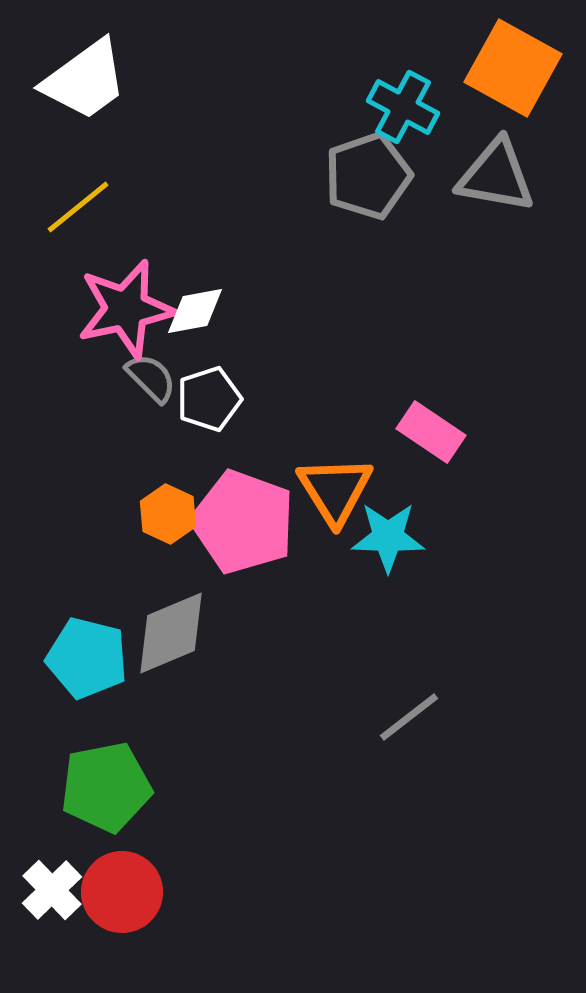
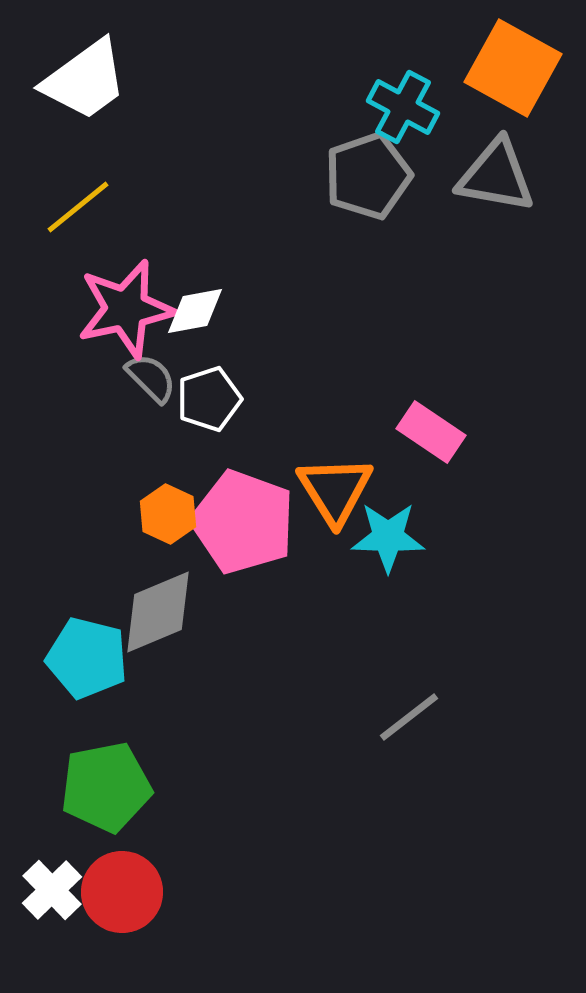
gray diamond: moved 13 px left, 21 px up
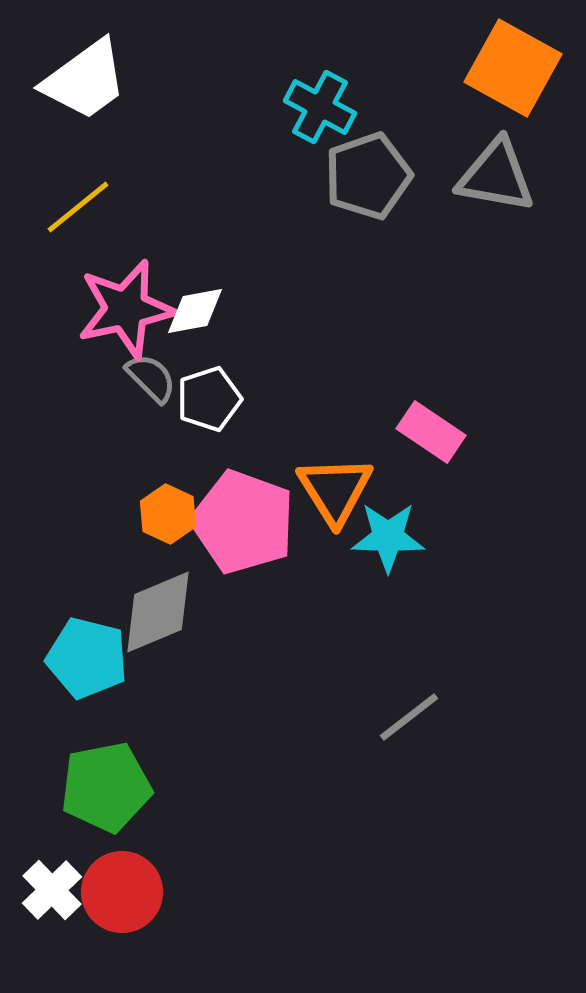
cyan cross: moved 83 px left
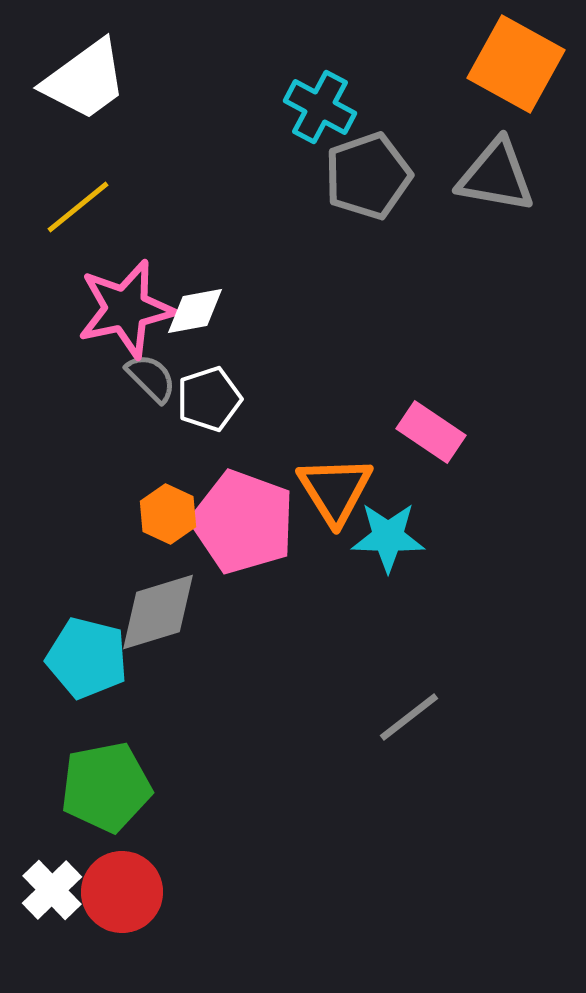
orange square: moved 3 px right, 4 px up
gray diamond: rotated 6 degrees clockwise
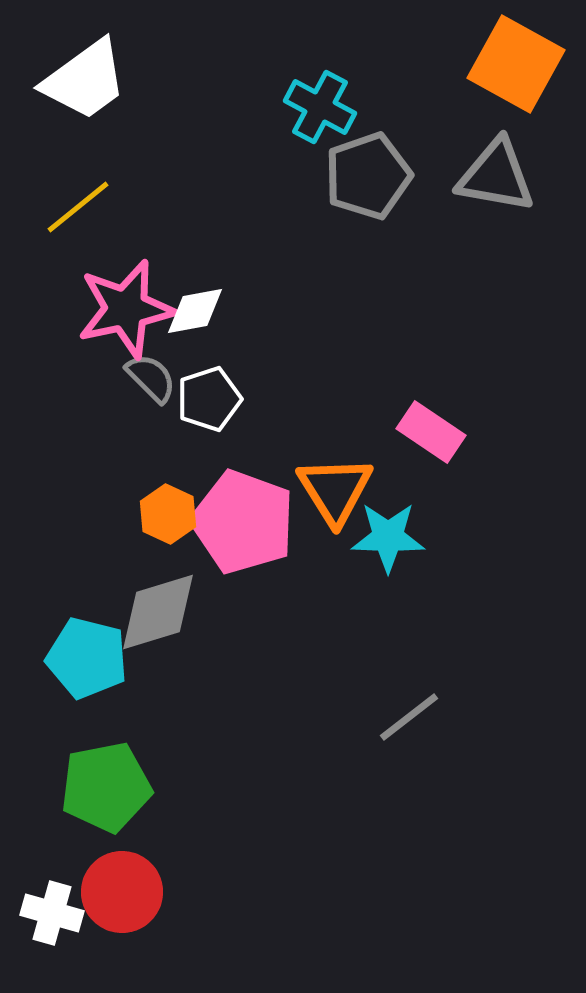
white cross: moved 23 px down; rotated 30 degrees counterclockwise
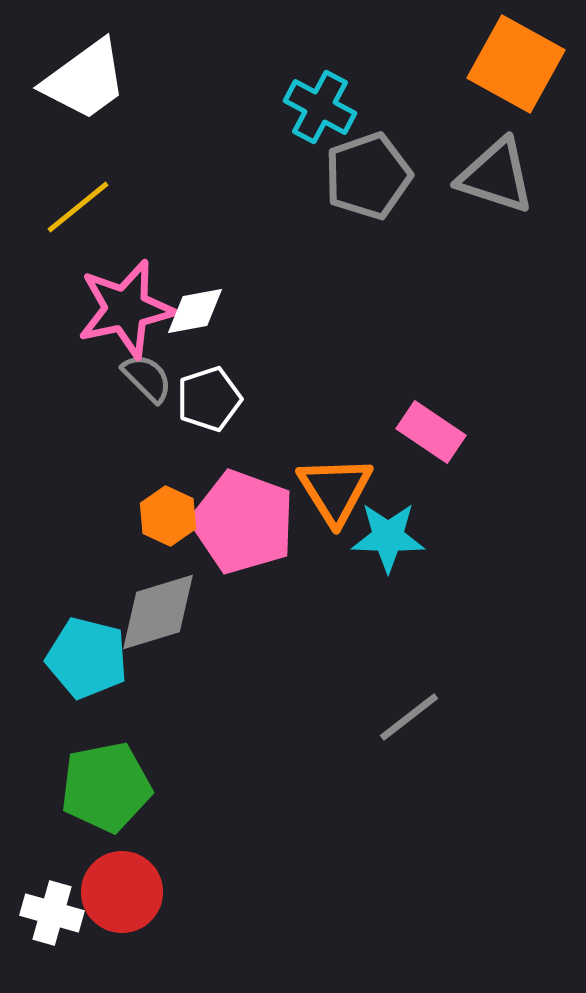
gray triangle: rotated 8 degrees clockwise
gray semicircle: moved 4 px left
orange hexagon: moved 2 px down
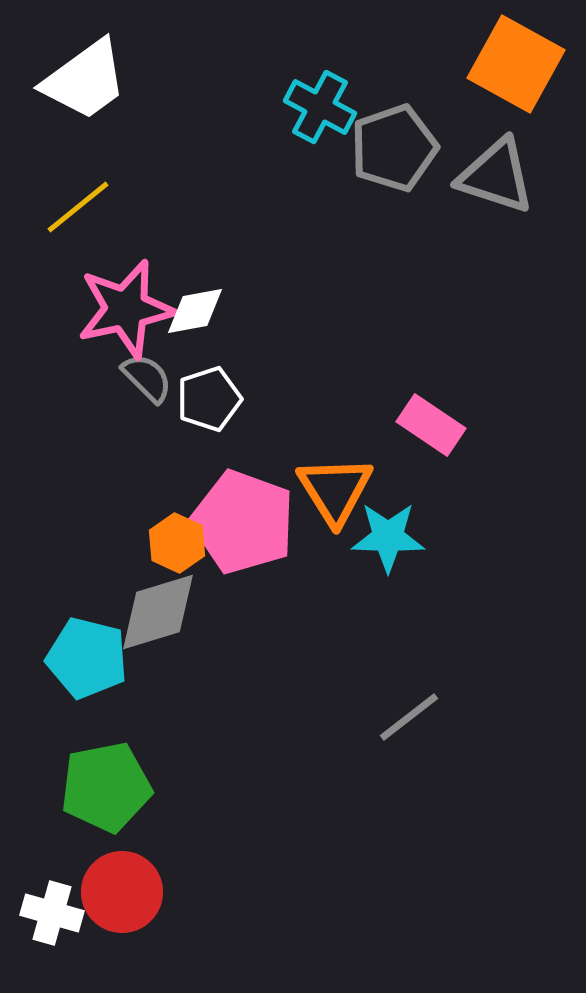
gray pentagon: moved 26 px right, 28 px up
pink rectangle: moved 7 px up
orange hexagon: moved 9 px right, 27 px down
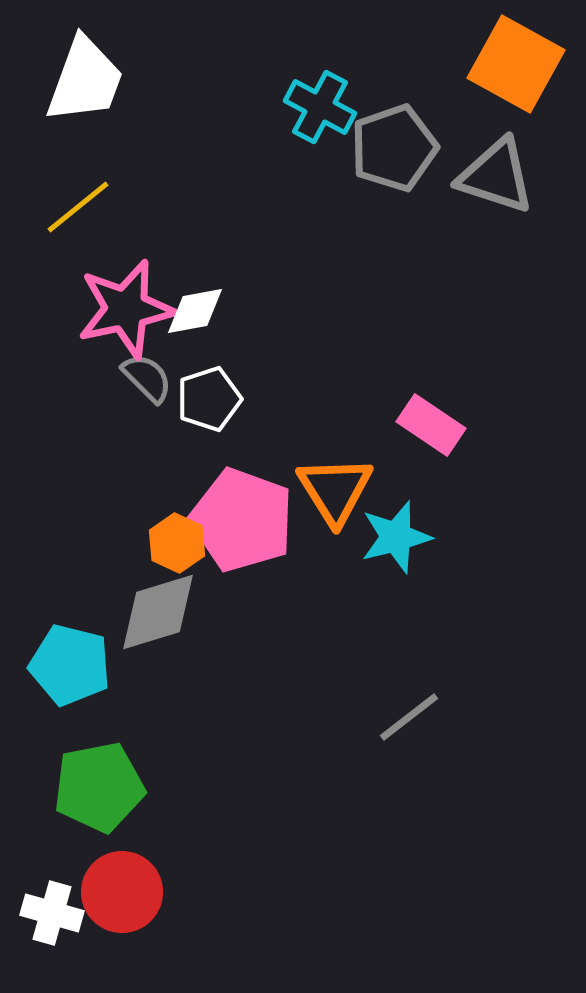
white trapezoid: rotated 34 degrees counterclockwise
pink pentagon: moved 1 px left, 2 px up
cyan star: moved 8 px right; rotated 16 degrees counterclockwise
cyan pentagon: moved 17 px left, 7 px down
green pentagon: moved 7 px left
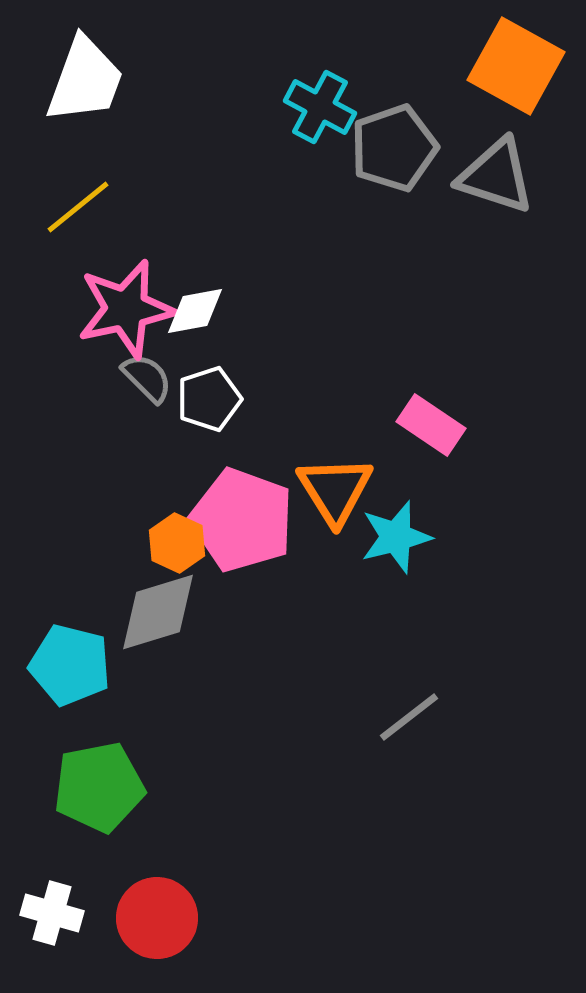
orange square: moved 2 px down
red circle: moved 35 px right, 26 px down
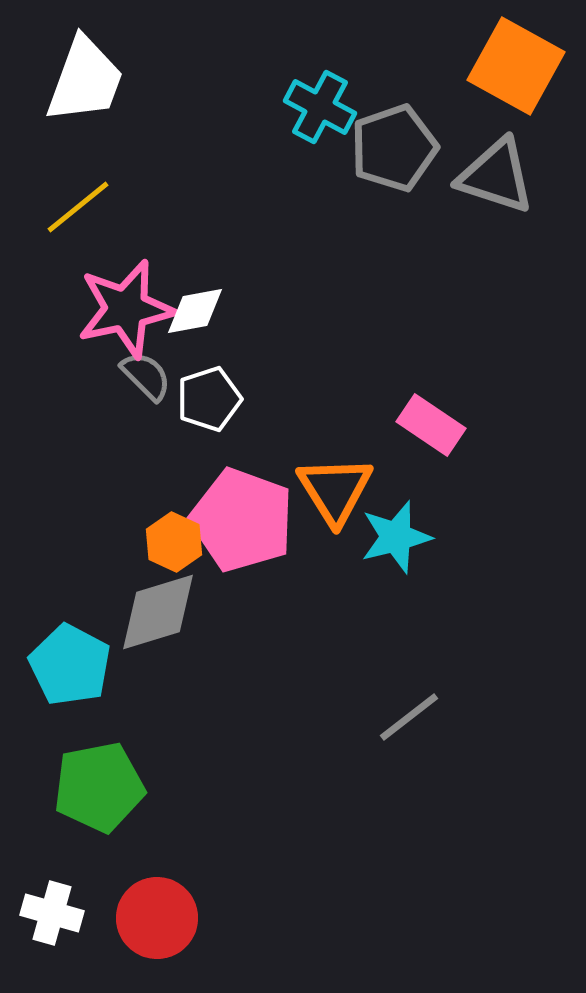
gray semicircle: moved 1 px left, 2 px up
orange hexagon: moved 3 px left, 1 px up
cyan pentagon: rotated 14 degrees clockwise
